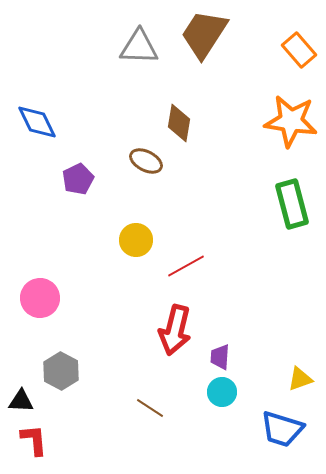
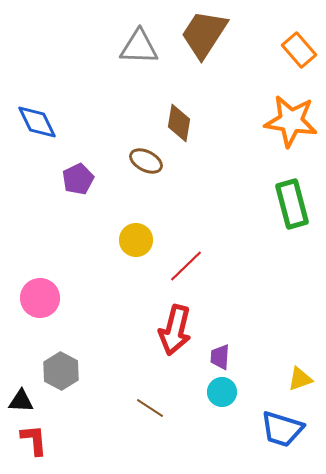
red line: rotated 15 degrees counterclockwise
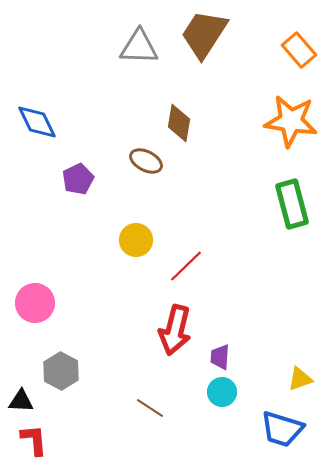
pink circle: moved 5 px left, 5 px down
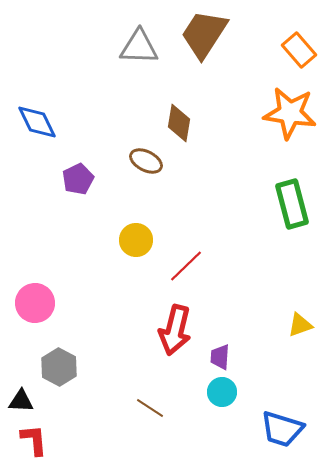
orange star: moved 1 px left, 8 px up
gray hexagon: moved 2 px left, 4 px up
yellow triangle: moved 54 px up
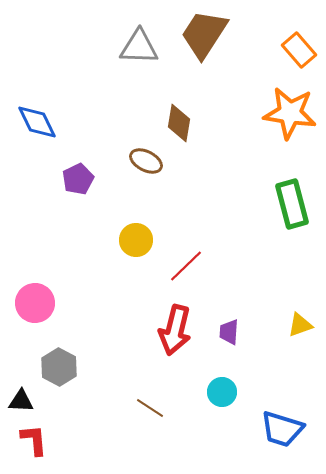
purple trapezoid: moved 9 px right, 25 px up
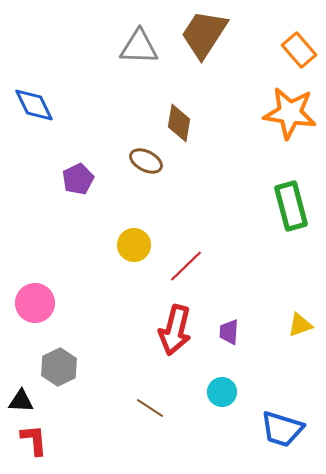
blue diamond: moved 3 px left, 17 px up
green rectangle: moved 1 px left, 2 px down
yellow circle: moved 2 px left, 5 px down
gray hexagon: rotated 6 degrees clockwise
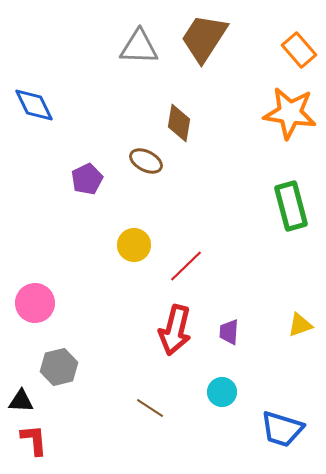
brown trapezoid: moved 4 px down
purple pentagon: moved 9 px right
gray hexagon: rotated 12 degrees clockwise
